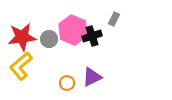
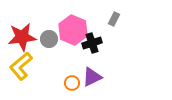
black cross: moved 7 px down
orange circle: moved 5 px right
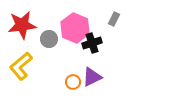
pink hexagon: moved 2 px right, 2 px up
red star: moved 12 px up
orange circle: moved 1 px right, 1 px up
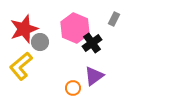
red star: moved 2 px right, 4 px down; rotated 12 degrees counterclockwise
gray circle: moved 9 px left, 3 px down
black cross: rotated 18 degrees counterclockwise
purple triangle: moved 2 px right, 1 px up; rotated 10 degrees counterclockwise
orange circle: moved 6 px down
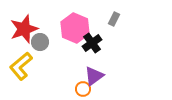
orange circle: moved 10 px right, 1 px down
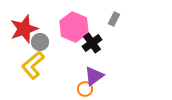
pink hexagon: moved 1 px left, 1 px up
yellow L-shape: moved 12 px right, 1 px up
orange circle: moved 2 px right
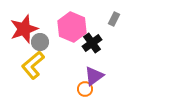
pink hexagon: moved 2 px left
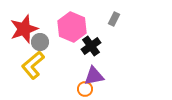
black cross: moved 1 px left, 3 px down
purple triangle: rotated 25 degrees clockwise
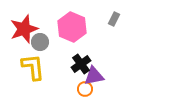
black cross: moved 10 px left, 18 px down
yellow L-shape: moved 2 px down; rotated 124 degrees clockwise
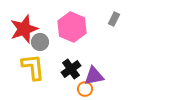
black cross: moved 10 px left, 5 px down
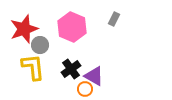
gray circle: moved 3 px down
purple triangle: rotated 40 degrees clockwise
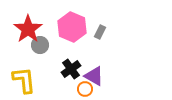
gray rectangle: moved 14 px left, 13 px down
red star: moved 4 px right; rotated 16 degrees counterclockwise
yellow L-shape: moved 9 px left, 13 px down
